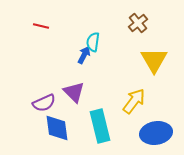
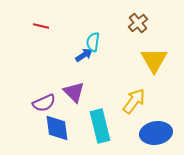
blue arrow: rotated 30 degrees clockwise
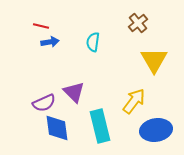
blue arrow: moved 34 px left, 13 px up; rotated 24 degrees clockwise
blue ellipse: moved 3 px up
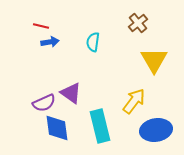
purple triangle: moved 3 px left, 1 px down; rotated 10 degrees counterclockwise
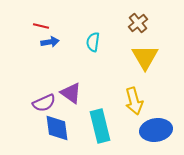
yellow triangle: moved 9 px left, 3 px up
yellow arrow: rotated 128 degrees clockwise
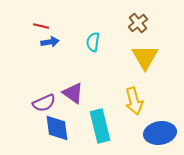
purple triangle: moved 2 px right
blue ellipse: moved 4 px right, 3 px down
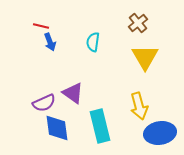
blue arrow: rotated 78 degrees clockwise
yellow arrow: moved 5 px right, 5 px down
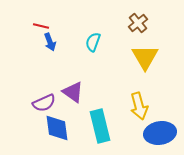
cyan semicircle: rotated 12 degrees clockwise
purple triangle: moved 1 px up
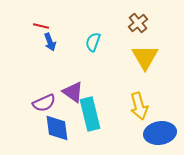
cyan rectangle: moved 10 px left, 12 px up
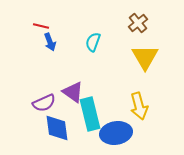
blue ellipse: moved 44 px left
